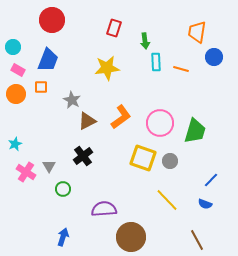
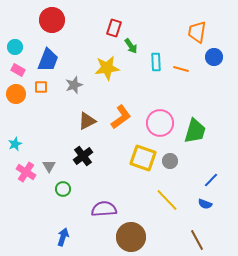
green arrow: moved 14 px left, 5 px down; rotated 28 degrees counterclockwise
cyan circle: moved 2 px right
gray star: moved 2 px right, 15 px up; rotated 24 degrees clockwise
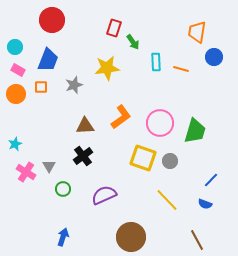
green arrow: moved 2 px right, 4 px up
brown triangle: moved 2 px left, 5 px down; rotated 24 degrees clockwise
purple semicircle: moved 14 px up; rotated 20 degrees counterclockwise
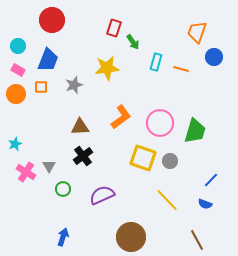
orange trapezoid: rotated 10 degrees clockwise
cyan circle: moved 3 px right, 1 px up
cyan rectangle: rotated 18 degrees clockwise
brown triangle: moved 5 px left, 1 px down
purple semicircle: moved 2 px left
